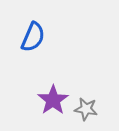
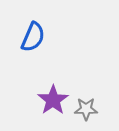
gray star: rotated 10 degrees counterclockwise
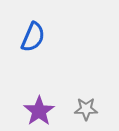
purple star: moved 14 px left, 11 px down
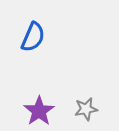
gray star: rotated 10 degrees counterclockwise
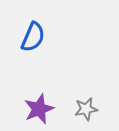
purple star: moved 2 px up; rotated 12 degrees clockwise
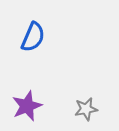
purple star: moved 12 px left, 3 px up
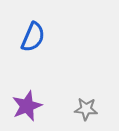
gray star: rotated 15 degrees clockwise
